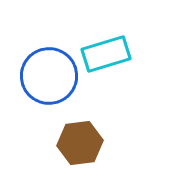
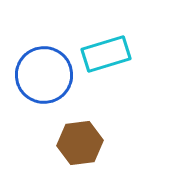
blue circle: moved 5 px left, 1 px up
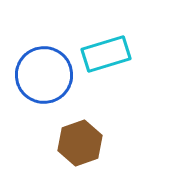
brown hexagon: rotated 12 degrees counterclockwise
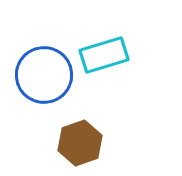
cyan rectangle: moved 2 px left, 1 px down
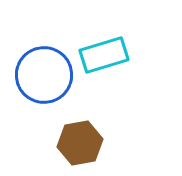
brown hexagon: rotated 9 degrees clockwise
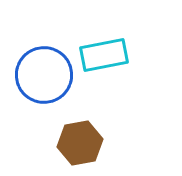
cyan rectangle: rotated 6 degrees clockwise
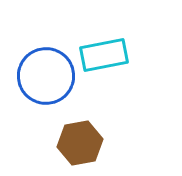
blue circle: moved 2 px right, 1 px down
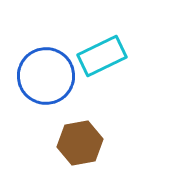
cyan rectangle: moved 2 px left, 1 px down; rotated 15 degrees counterclockwise
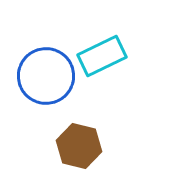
brown hexagon: moved 1 px left, 3 px down; rotated 24 degrees clockwise
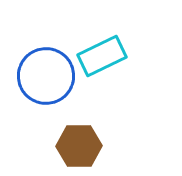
brown hexagon: rotated 15 degrees counterclockwise
